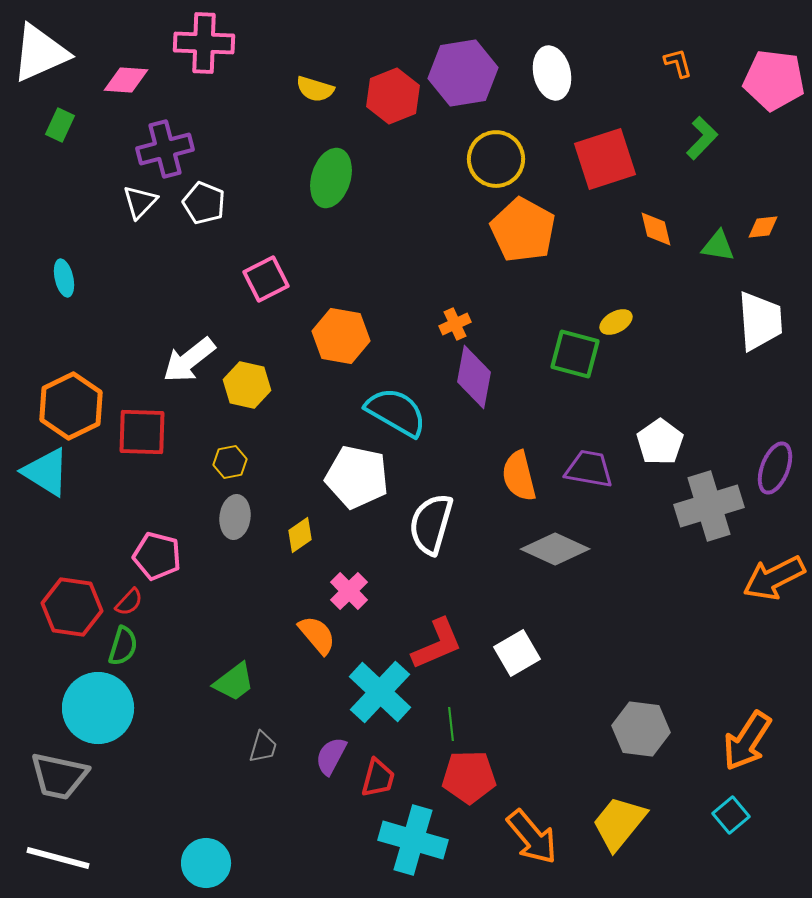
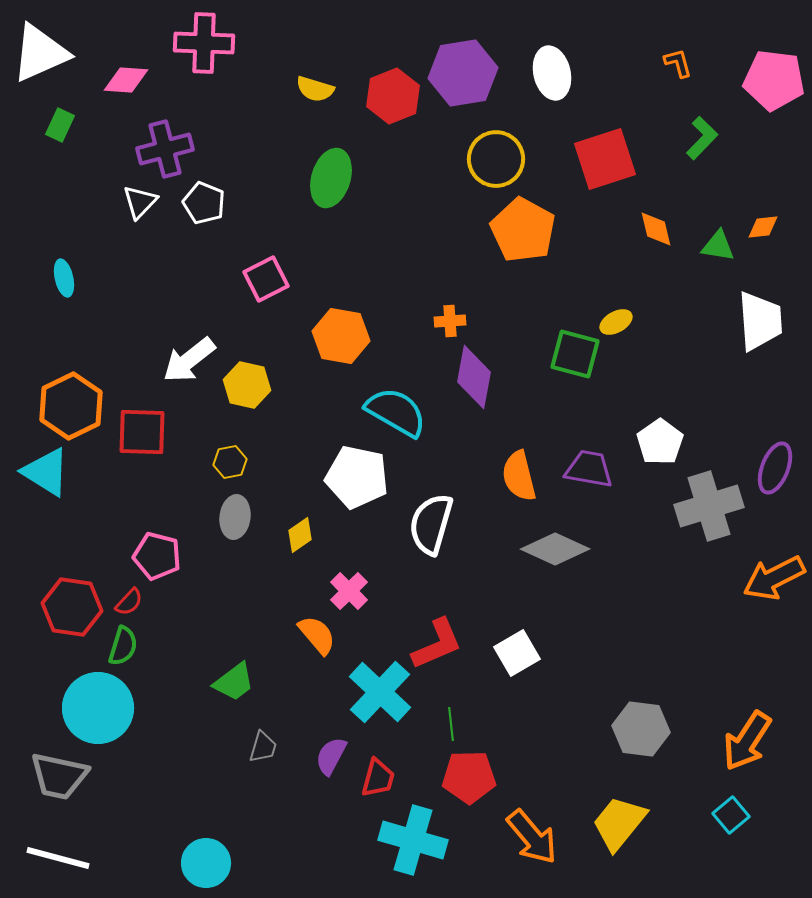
orange cross at (455, 324): moved 5 px left, 3 px up; rotated 20 degrees clockwise
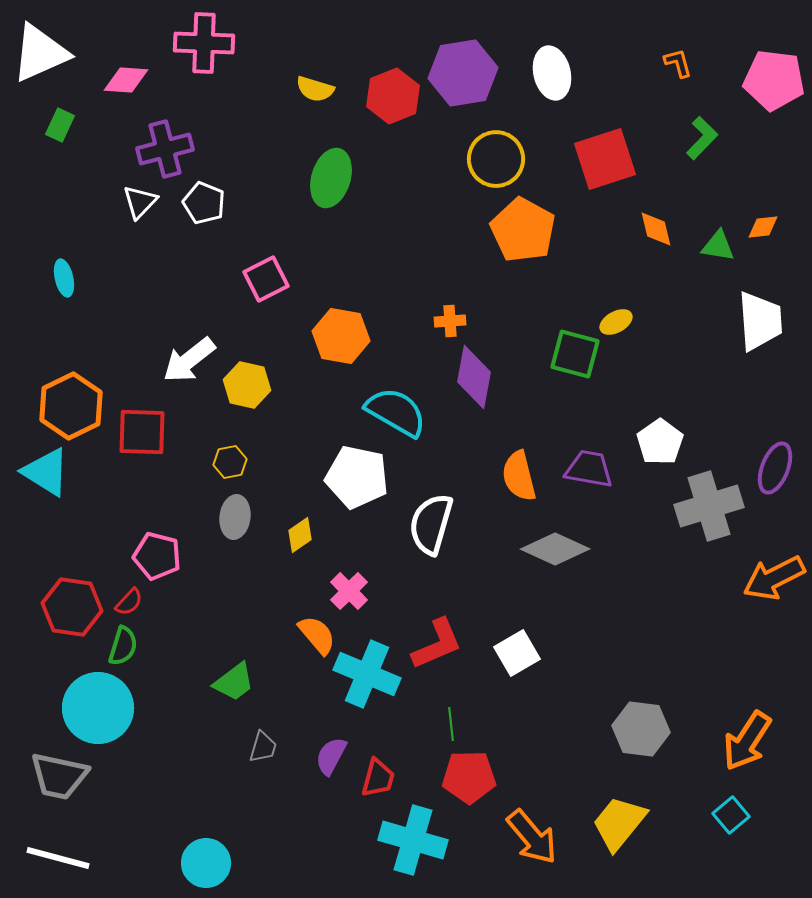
cyan cross at (380, 692): moved 13 px left, 18 px up; rotated 20 degrees counterclockwise
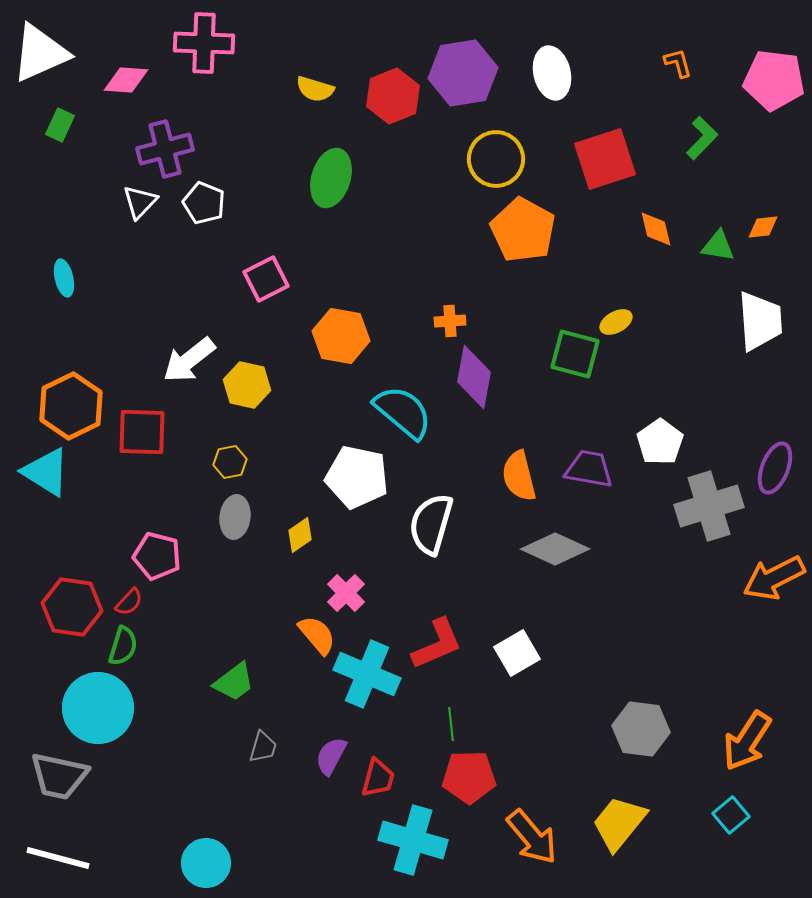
cyan semicircle at (396, 412): moved 7 px right; rotated 10 degrees clockwise
pink cross at (349, 591): moved 3 px left, 2 px down
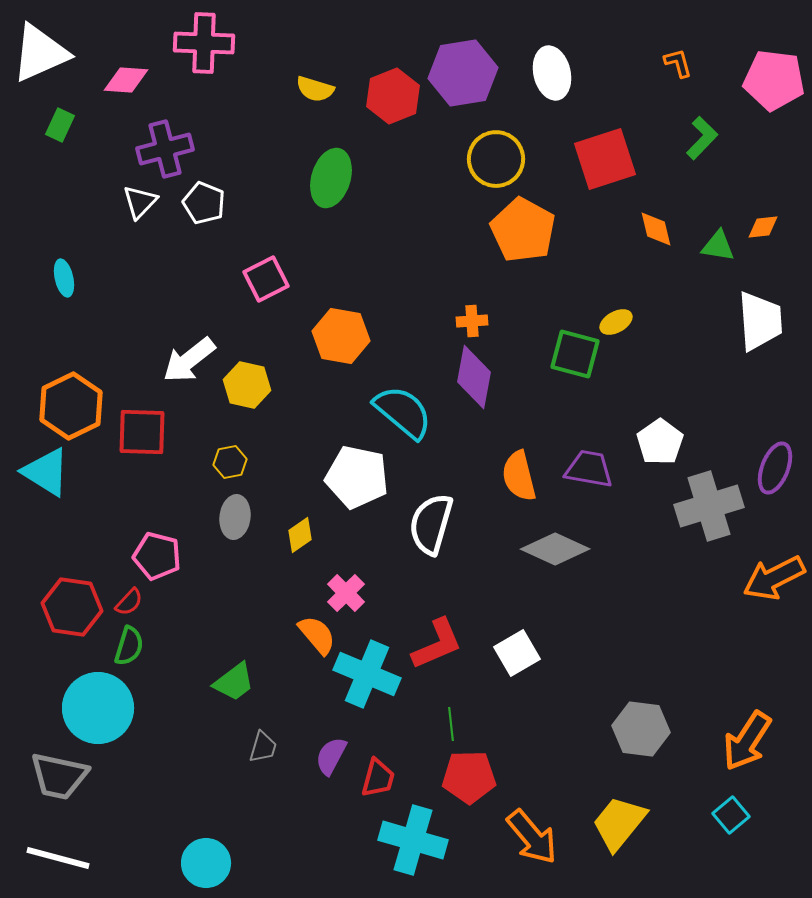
orange cross at (450, 321): moved 22 px right
green semicircle at (123, 646): moved 6 px right
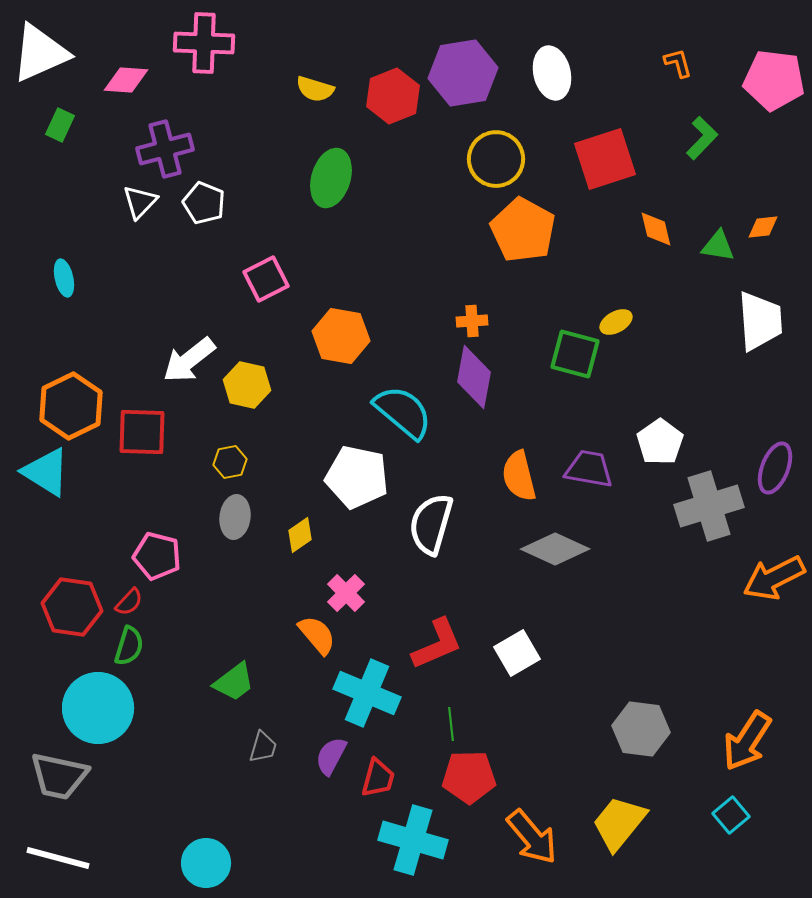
cyan cross at (367, 674): moved 19 px down
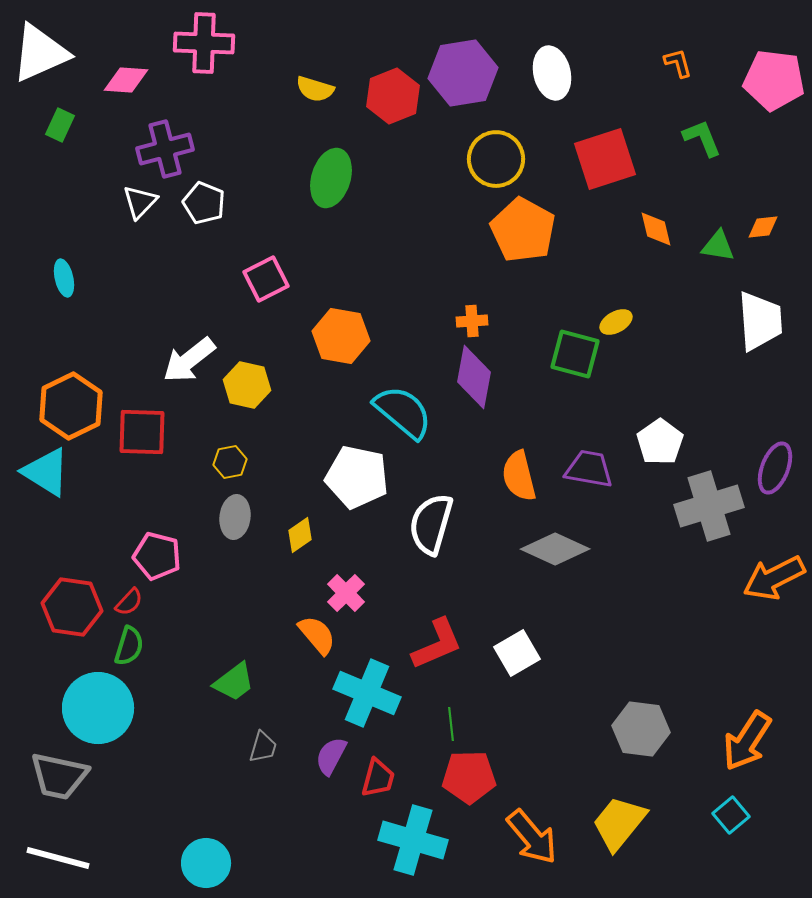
green L-shape at (702, 138): rotated 66 degrees counterclockwise
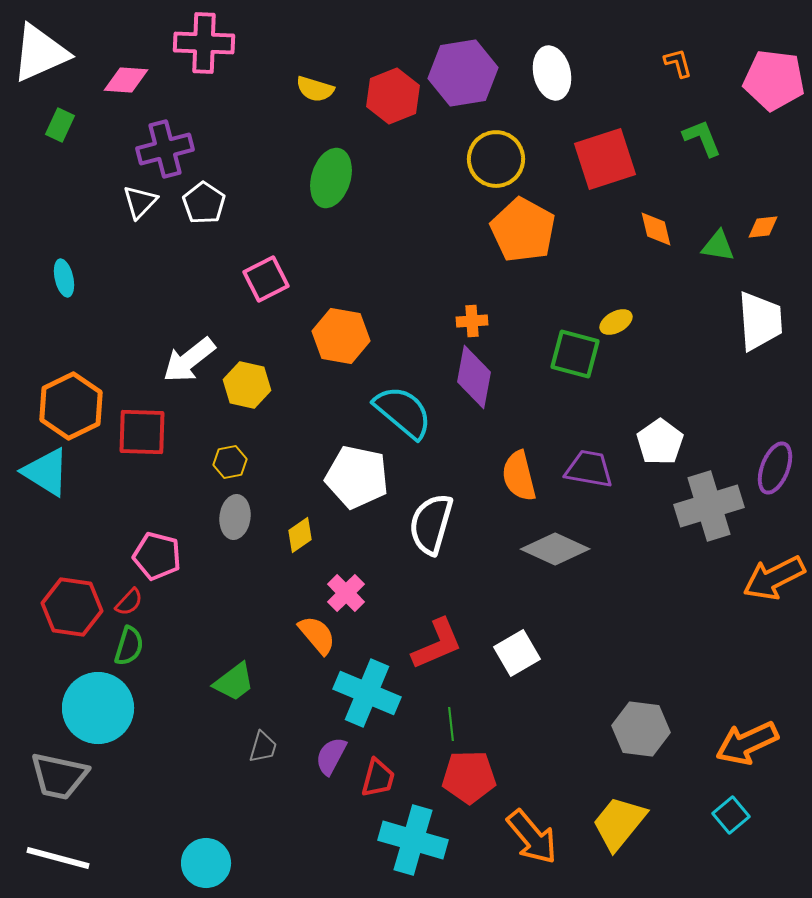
white pentagon at (204, 203): rotated 12 degrees clockwise
orange arrow at (747, 741): moved 2 px down; rotated 32 degrees clockwise
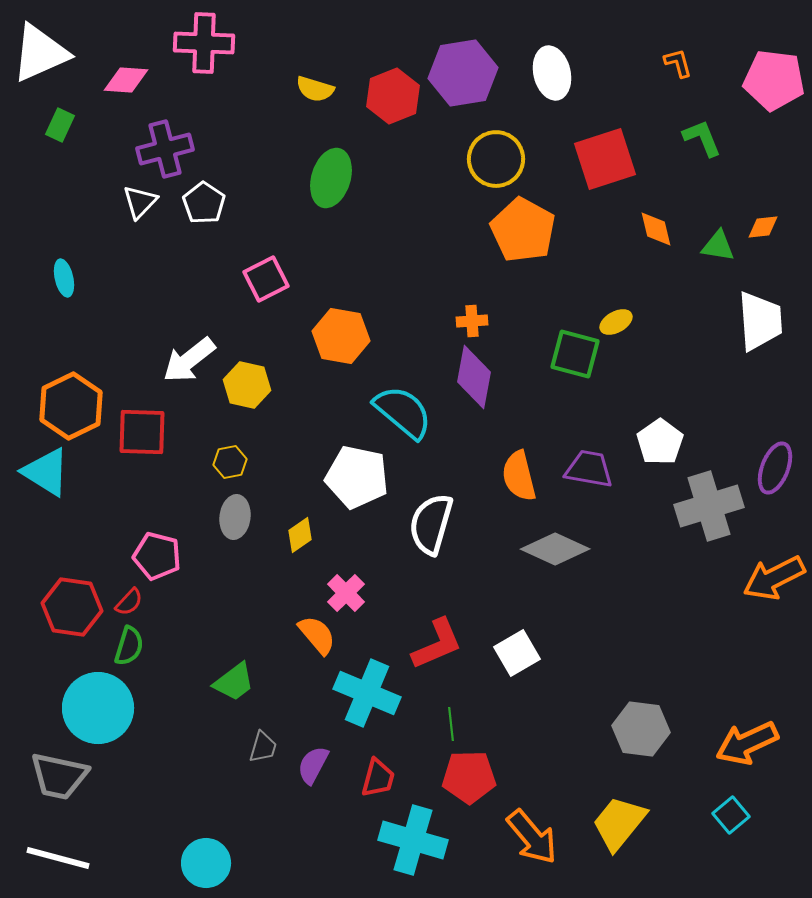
purple semicircle at (331, 756): moved 18 px left, 9 px down
